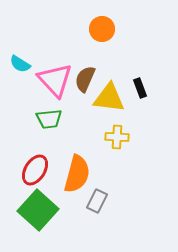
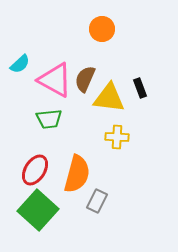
cyan semicircle: rotated 75 degrees counterclockwise
pink triangle: rotated 18 degrees counterclockwise
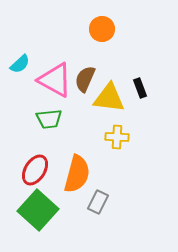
gray rectangle: moved 1 px right, 1 px down
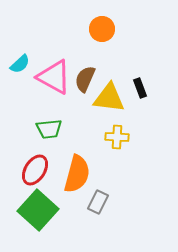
pink triangle: moved 1 px left, 3 px up
green trapezoid: moved 10 px down
